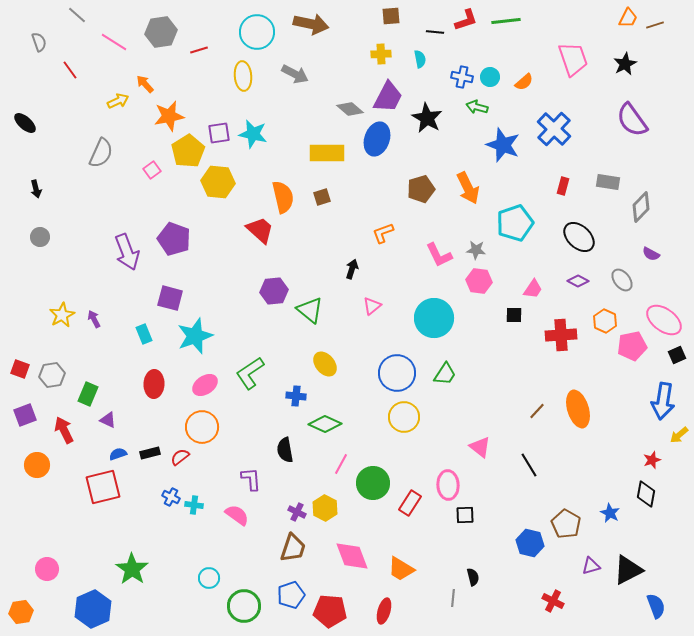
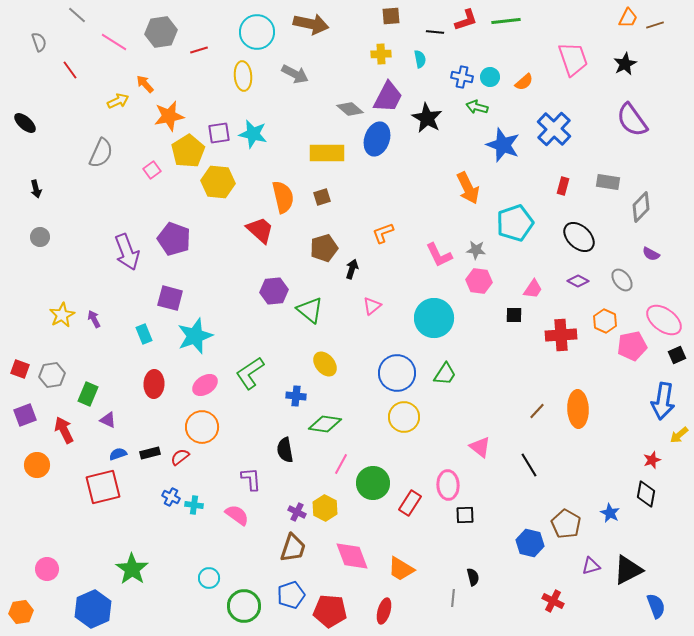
brown pentagon at (421, 189): moved 97 px left, 59 px down
orange ellipse at (578, 409): rotated 15 degrees clockwise
green diamond at (325, 424): rotated 16 degrees counterclockwise
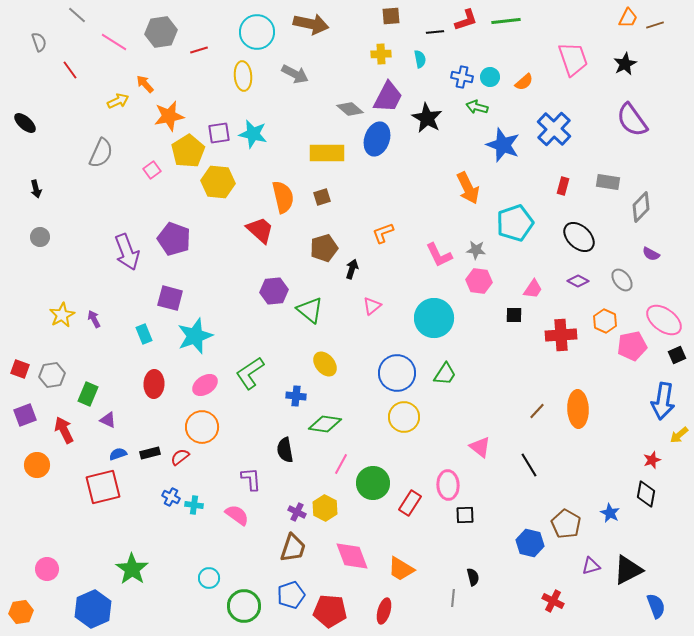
black line at (435, 32): rotated 12 degrees counterclockwise
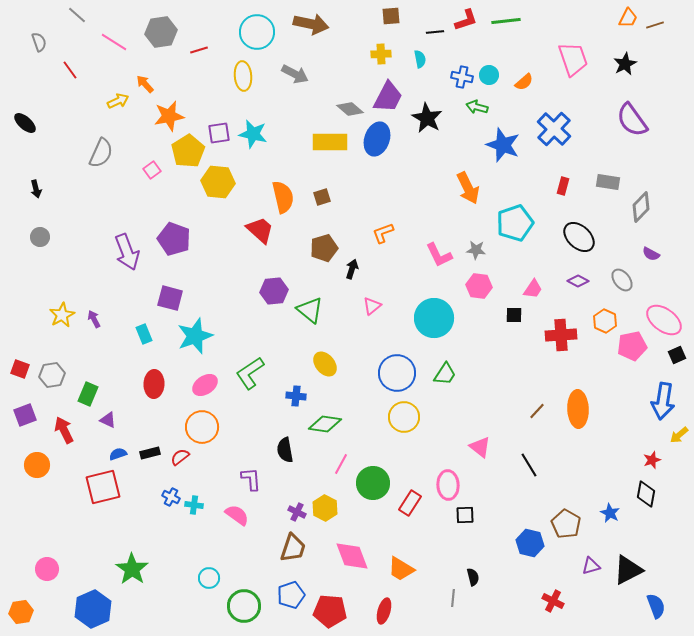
cyan circle at (490, 77): moved 1 px left, 2 px up
yellow rectangle at (327, 153): moved 3 px right, 11 px up
pink hexagon at (479, 281): moved 5 px down
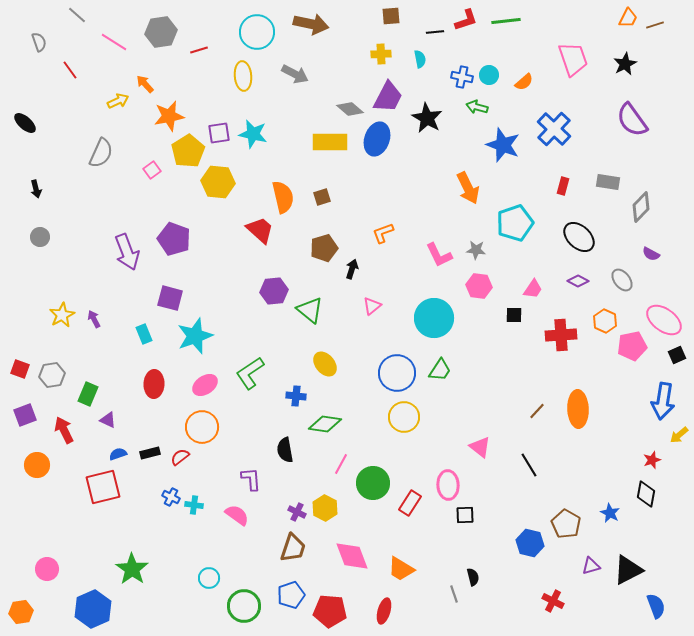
green trapezoid at (445, 374): moved 5 px left, 4 px up
gray line at (453, 598): moved 1 px right, 4 px up; rotated 24 degrees counterclockwise
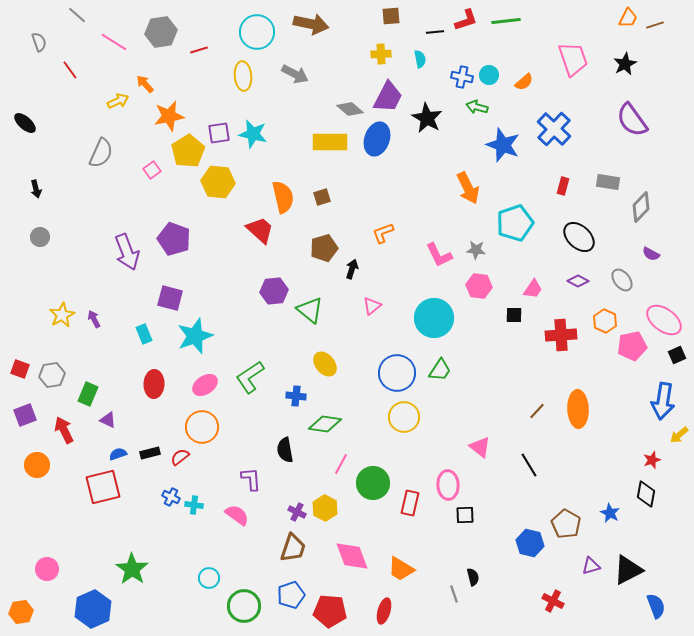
green L-shape at (250, 373): moved 4 px down
red rectangle at (410, 503): rotated 20 degrees counterclockwise
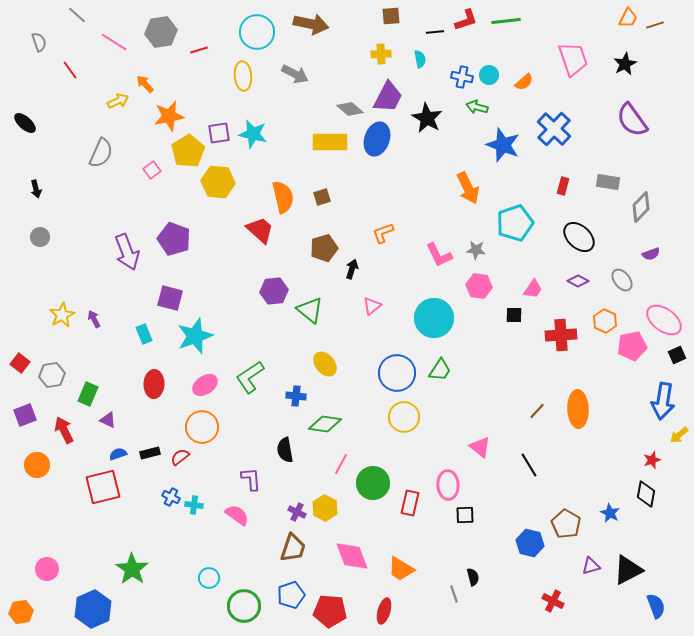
purple semicircle at (651, 254): rotated 48 degrees counterclockwise
red square at (20, 369): moved 6 px up; rotated 18 degrees clockwise
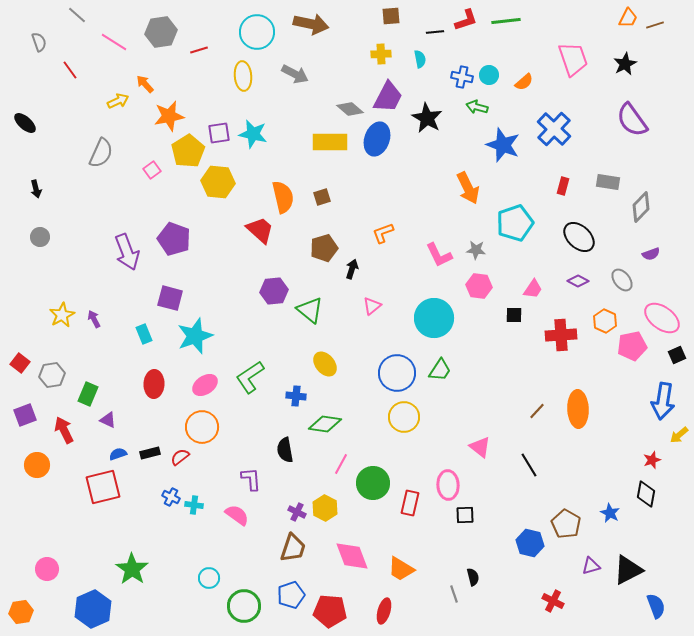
pink ellipse at (664, 320): moved 2 px left, 2 px up
